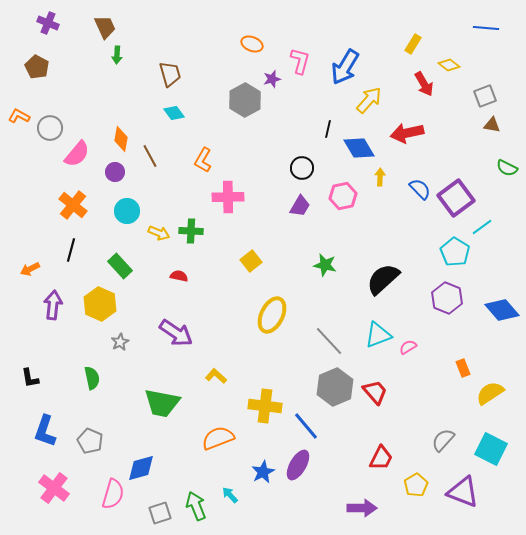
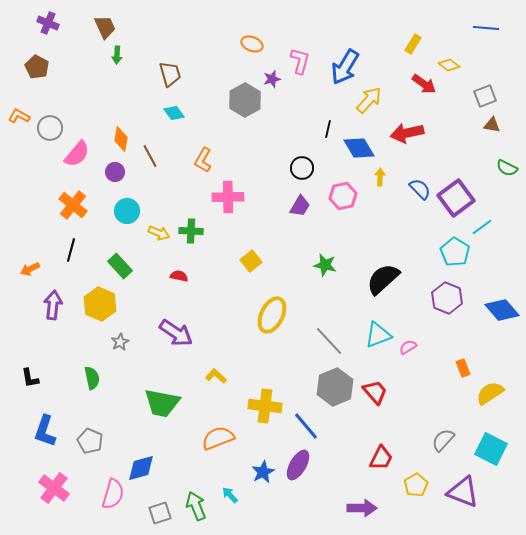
red arrow at (424, 84): rotated 25 degrees counterclockwise
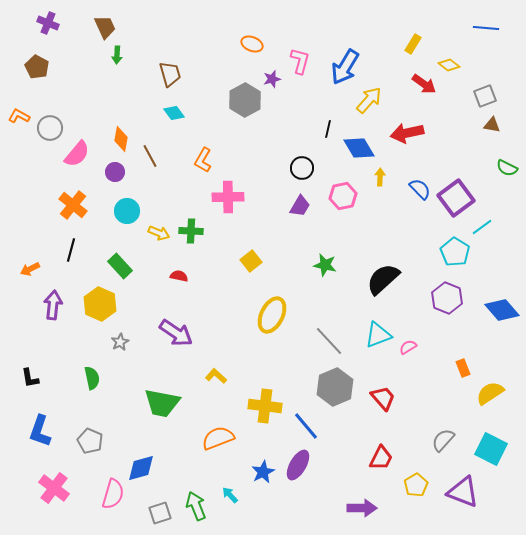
red trapezoid at (375, 392): moved 8 px right, 6 px down
blue L-shape at (45, 431): moved 5 px left
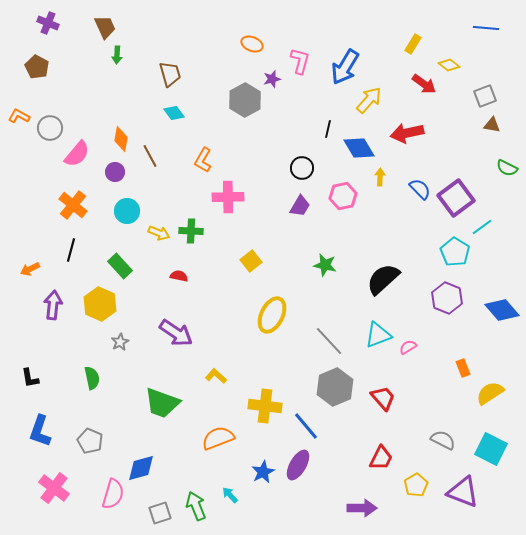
green trapezoid at (162, 403): rotated 9 degrees clockwise
gray semicircle at (443, 440): rotated 75 degrees clockwise
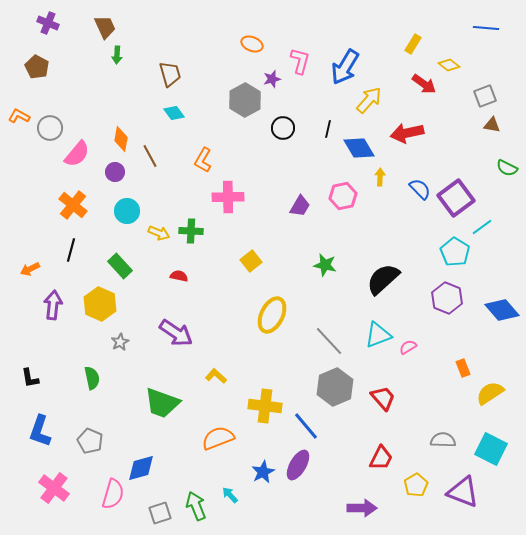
black circle at (302, 168): moved 19 px left, 40 px up
gray semicircle at (443, 440): rotated 25 degrees counterclockwise
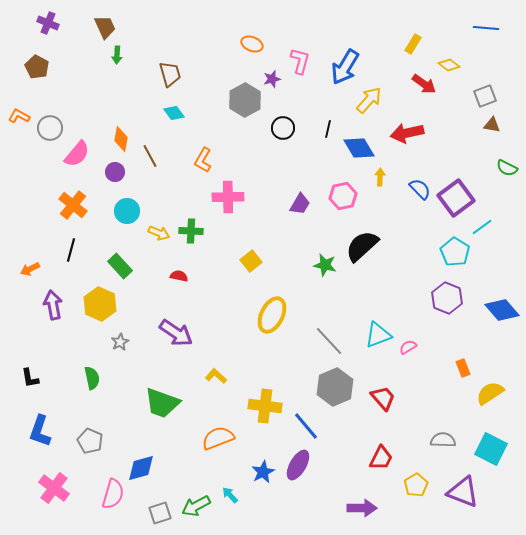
purple trapezoid at (300, 206): moved 2 px up
black semicircle at (383, 279): moved 21 px left, 33 px up
purple arrow at (53, 305): rotated 16 degrees counterclockwise
green arrow at (196, 506): rotated 96 degrees counterclockwise
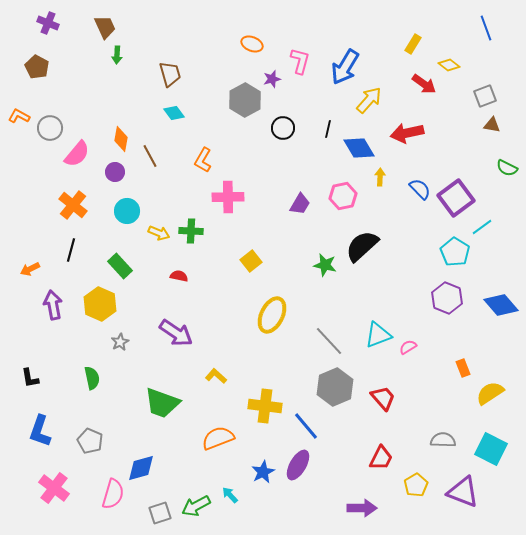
blue line at (486, 28): rotated 65 degrees clockwise
blue diamond at (502, 310): moved 1 px left, 5 px up
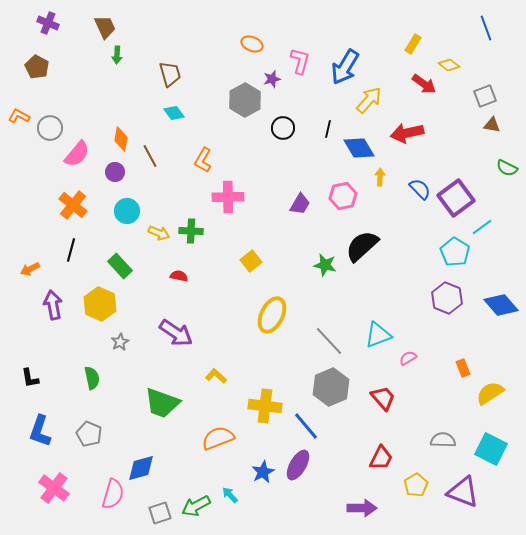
pink semicircle at (408, 347): moved 11 px down
gray hexagon at (335, 387): moved 4 px left
gray pentagon at (90, 441): moved 1 px left, 7 px up
